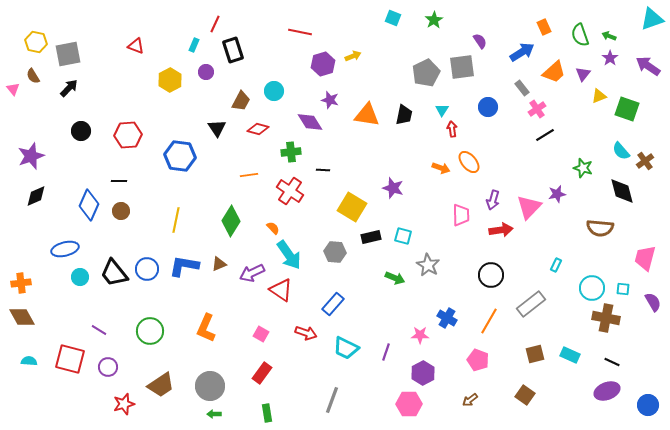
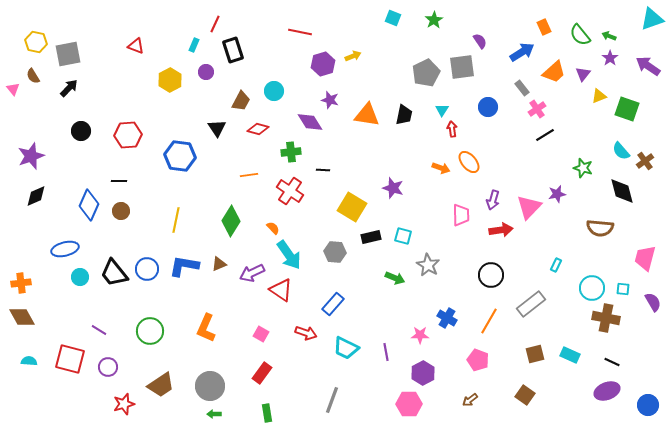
green semicircle at (580, 35): rotated 20 degrees counterclockwise
purple line at (386, 352): rotated 30 degrees counterclockwise
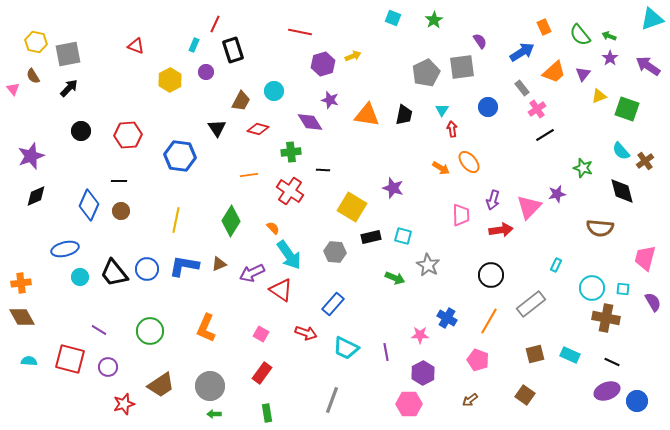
orange arrow at (441, 168): rotated 12 degrees clockwise
blue circle at (648, 405): moved 11 px left, 4 px up
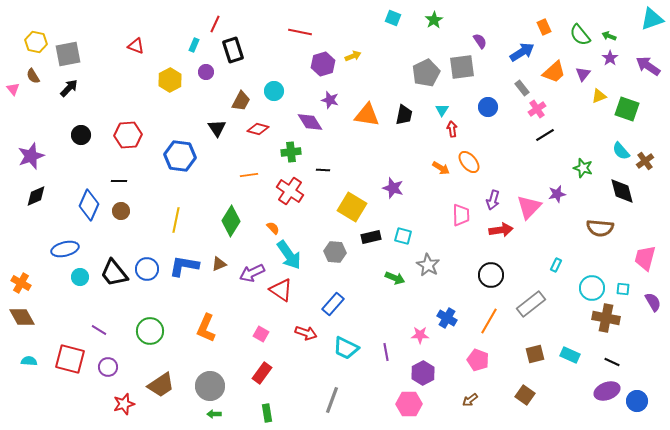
black circle at (81, 131): moved 4 px down
orange cross at (21, 283): rotated 36 degrees clockwise
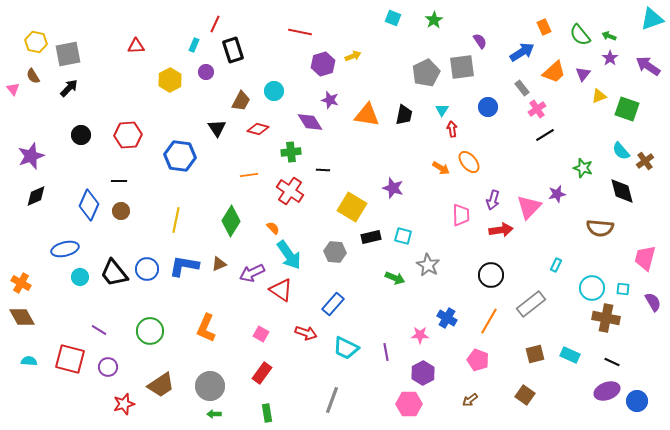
red triangle at (136, 46): rotated 24 degrees counterclockwise
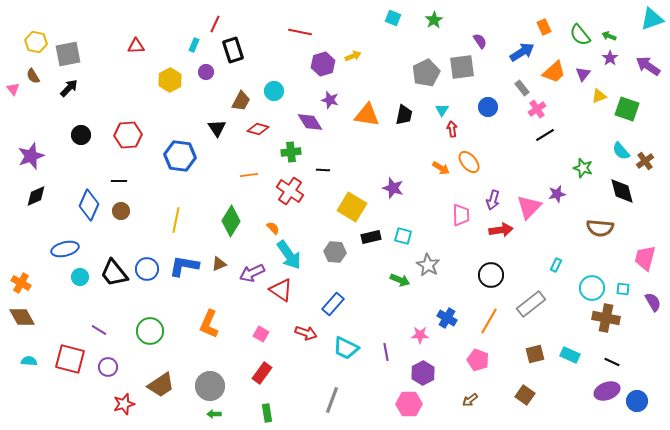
green arrow at (395, 278): moved 5 px right, 2 px down
orange L-shape at (206, 328): moved 3 px right, 4 px up
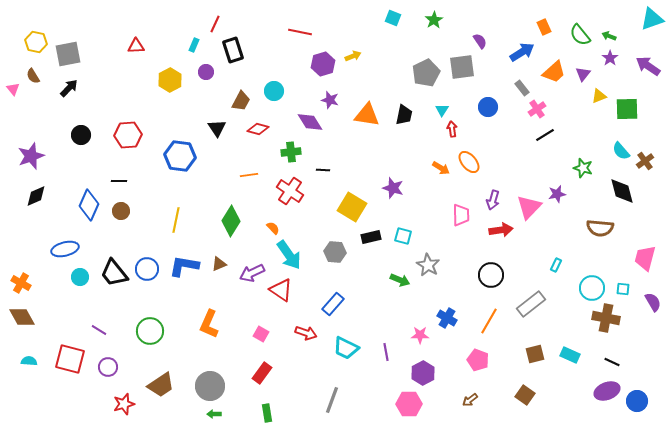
green square at (627, 109): rotated 20 degrees counterclockwise
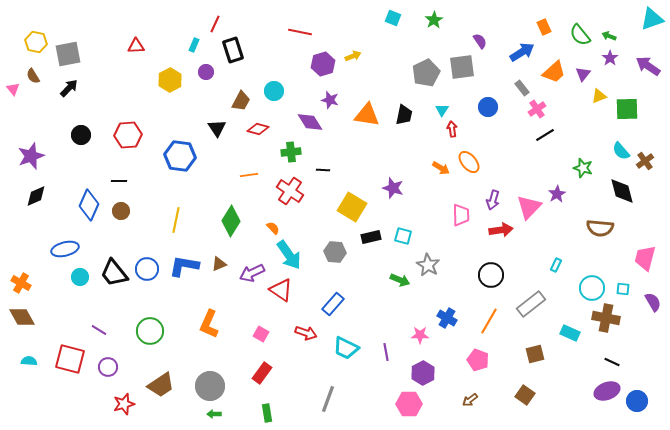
purple star at (557, 194): rotated 18 degrees counterclockwise
cyan rectangle at (570, 355): moved 22 px up
gray line at (332, 400): moved 4 px left, 1 px up
